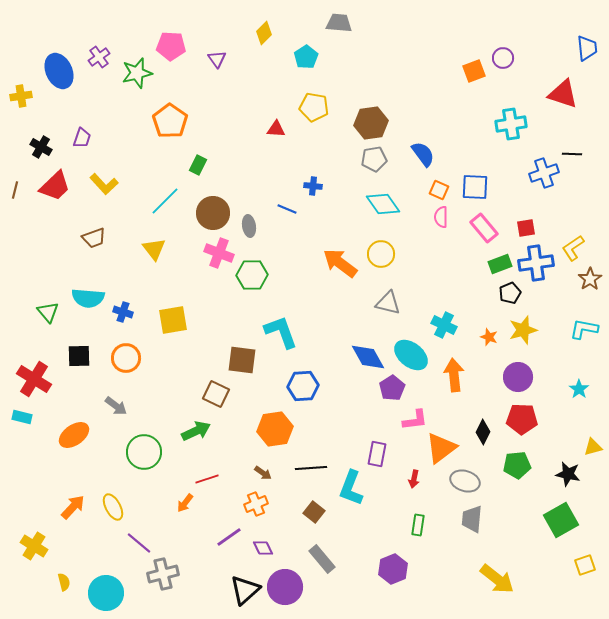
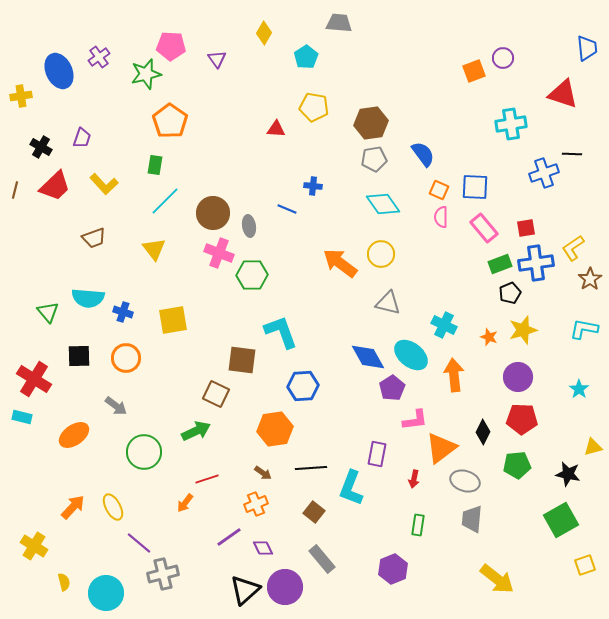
yellow diamond at (264, 33): rotated 15 degrees counterclockwise
green star at (137, 73): moved 9 px right, 1 px down
green rectangle at (198, 165): moved 43 px left; rotated 18 degrees counterclockwise
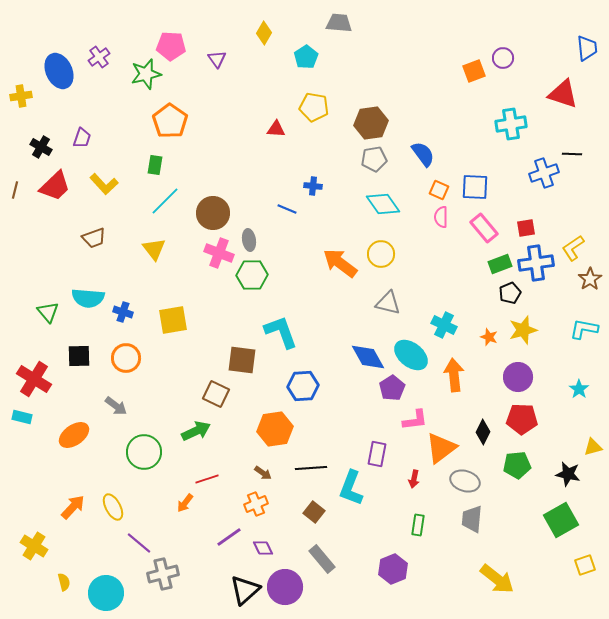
gray ellipse at (249, 226): moved 14 px down
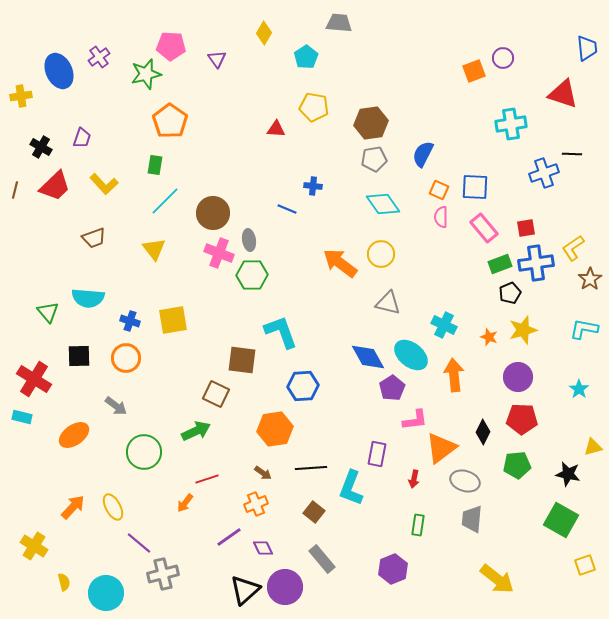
blue semicircle at (423, 154): rotated 116 degrees counterclockwise
blue cross at (123, 312): moved 7 px right, 9 px down
green square at (561, 520): rotated 32 degrees counterclockwise
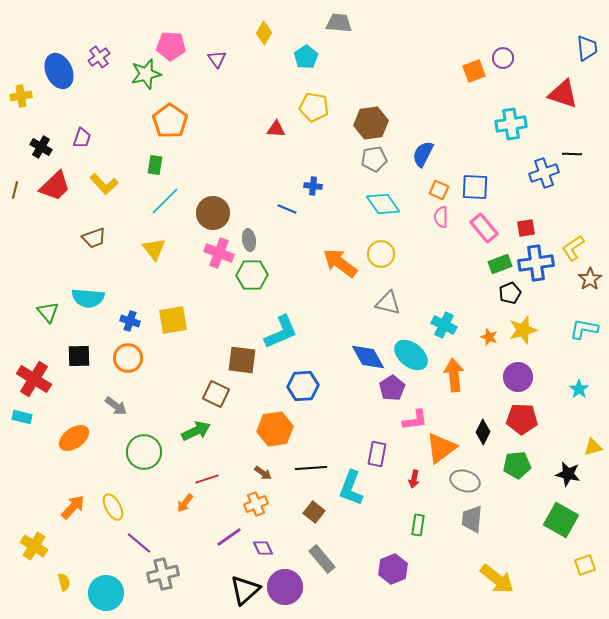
cyan L-shape at (281, 332): rotated 87 degrees clockwise
orange circle at (126, 358): moved 2 px right
orange ellipse at (74, 435): moved 3 px down
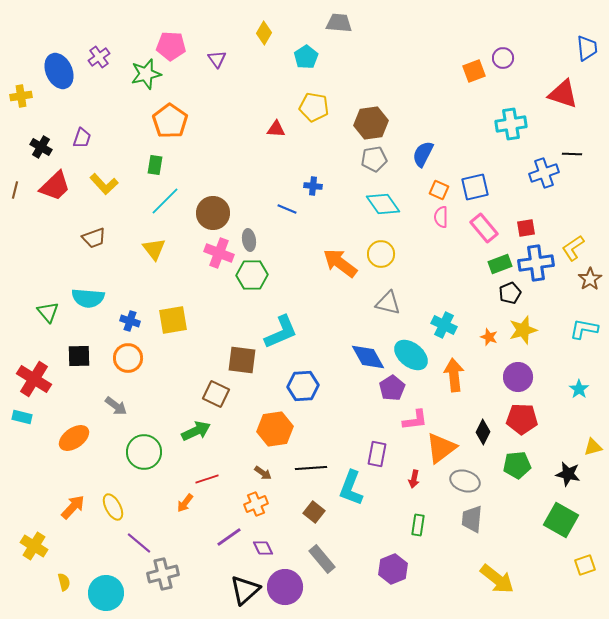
blue square at (475, 187): rotated 16 degrees counterclockwise
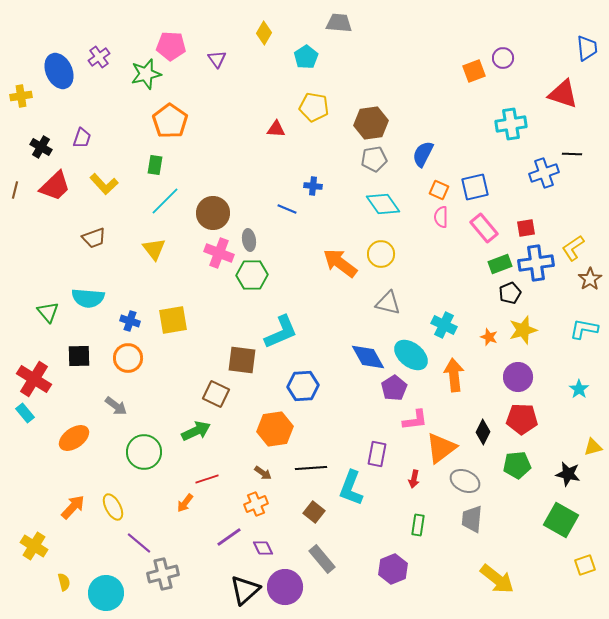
purple pentagon at (392, 388): moved 2 px right
cyan rectangle at (22, 417): moved 3 px right, 4 px up; rotated 36 degrees clockwise
gray ellipse at (465, 481): rotated 8 degrees clockwise
